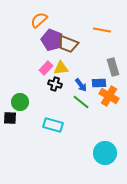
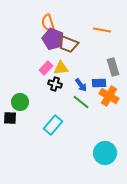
orange semicircle: moved 9 px right, 3 px down; rotated 66 degrees counterclockwise
purple pentagon: moved 1 px right, 1 px up
cyan rectangle: rotated 66 degrees counterclockwise
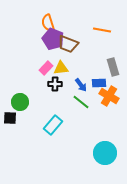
black cross: rotated 16 degrees counterclockwise
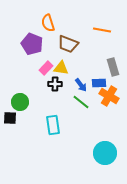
purple pentagon: moved 21 px left, 5 px down
yellow triangle: rotated 14 degrees clockwise
cyan rectangle: rotated 48 degrees counterclockwise
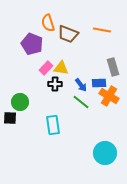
brown trapezoid: moved 10 px up
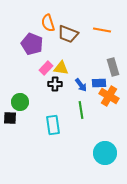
green line: moved 8 px down; rotated 42 degrees clockwise
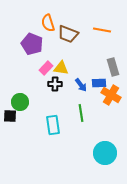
orange cross: moved 2 px right, 1 px up
green line: moved 3 px down
black square: moved 2 px up
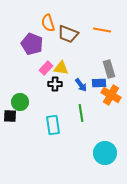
gray rectangle: moved 4 px left, 2 px down
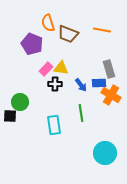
pink rectangle: moved 1 px down
cyan rectangle: moved 1 px right
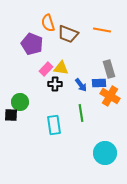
orange cross: moved 1 px left, 1 px down
black square: moved 1 px right, 1 px up
